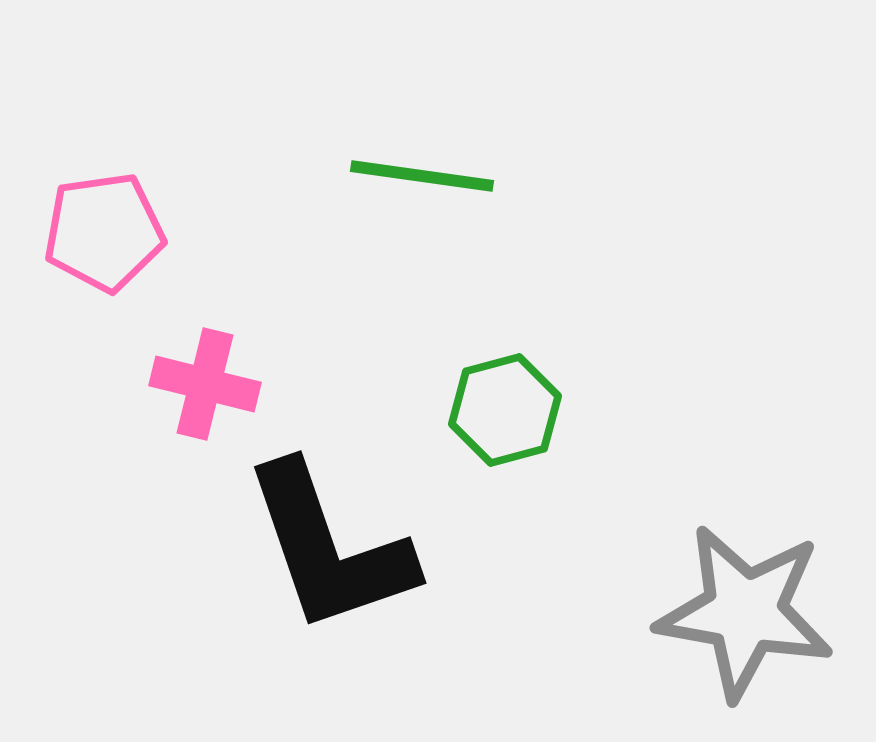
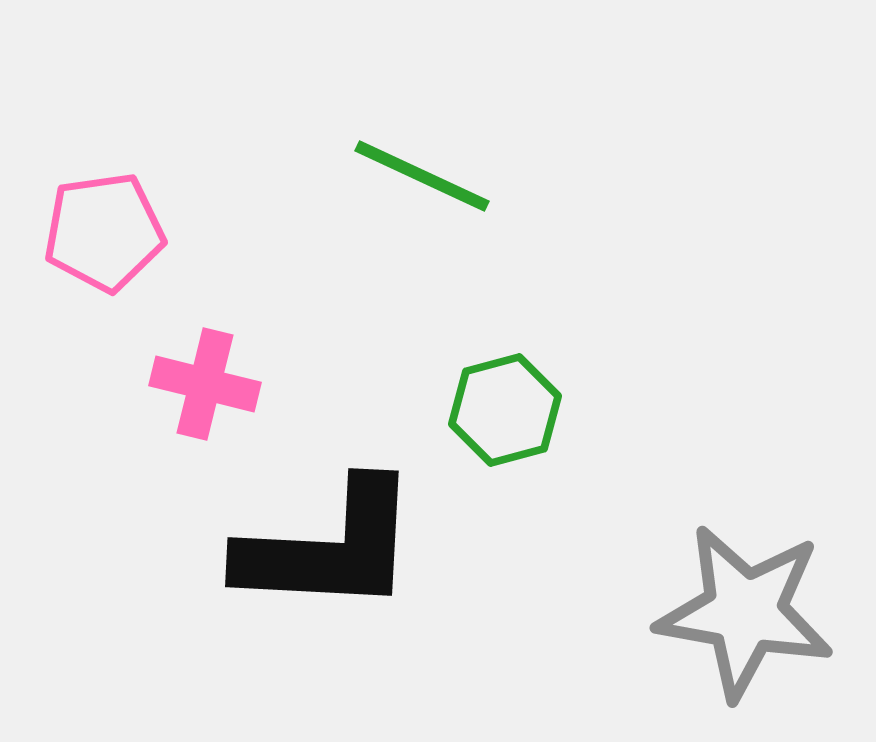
green line: rotated 17 degrees clockwise
black L-shape: rotated 68 degrees counterclockwise
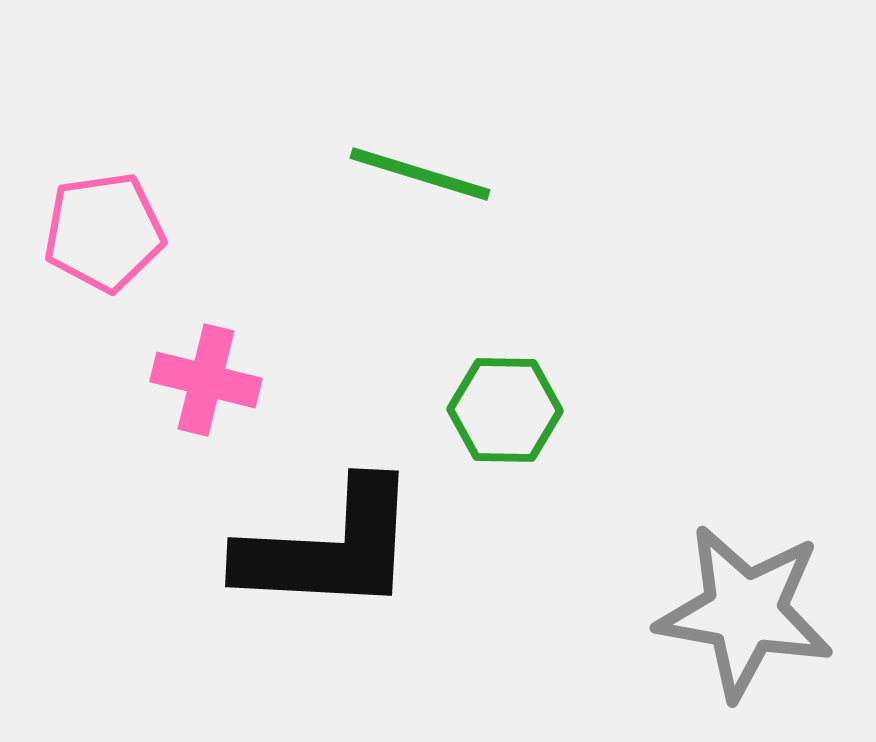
green line: moved 2 px left, 2 px up; rotated 8 degrees counterclockwise
pink cross: moved 1 px right, 4 px up
green hexagon: rotated 16 degrees clockwise
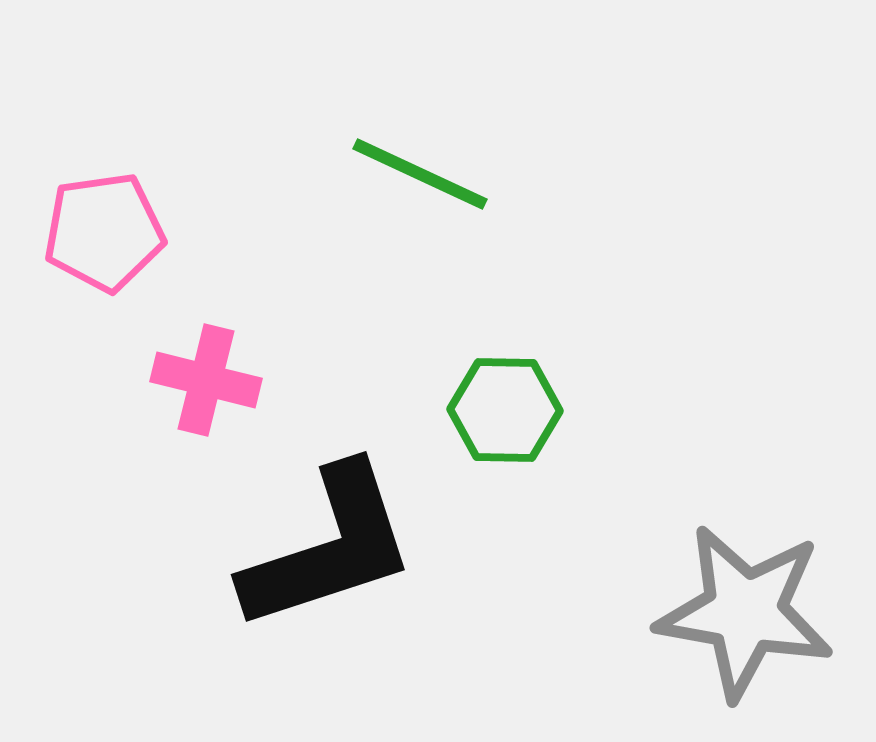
green line: rotated 8 degrees clockwise
black L-shape: rotated 21 degrees counterclockwise
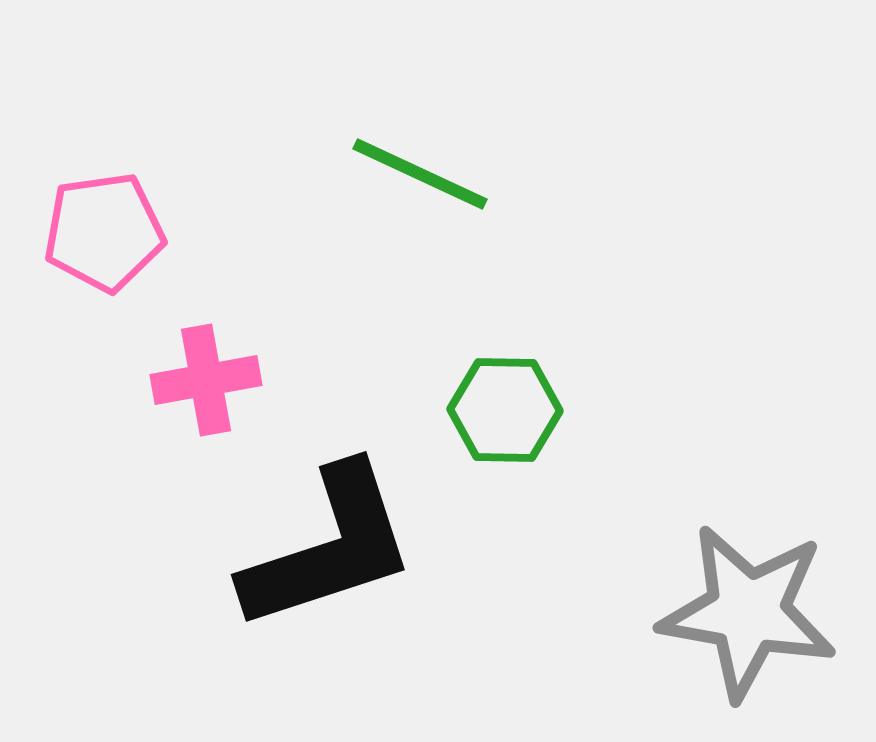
pink cross: rotated 24 degrees counterclockwise
gray star: moved 3 px right
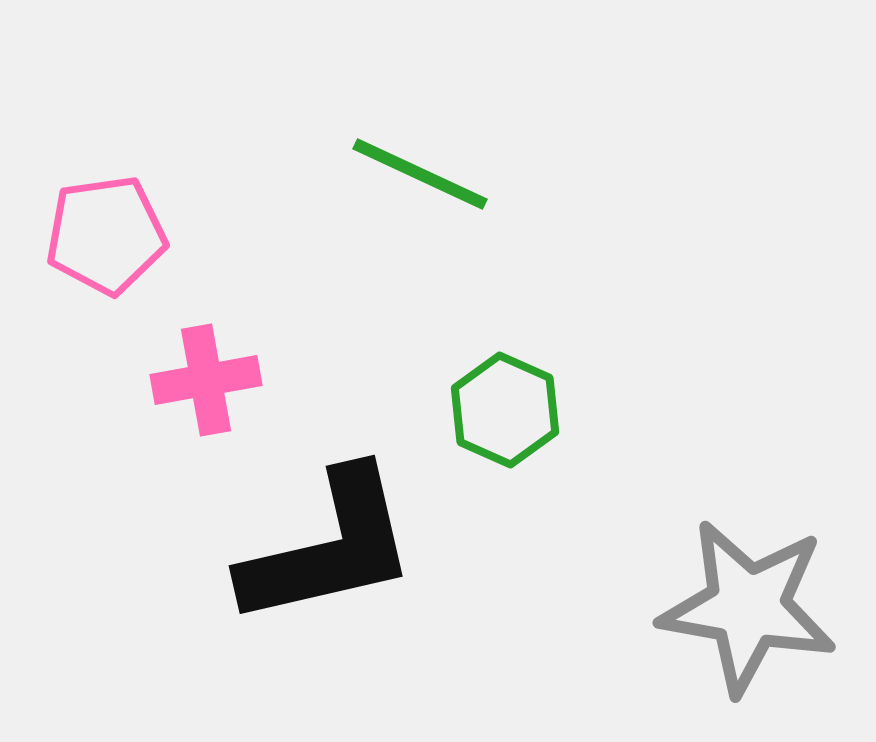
pink pentagon: moved 2 px right, 3 px down
green hexagon: rotated 23 degrees clockwise
black L-shape: rotated 5 degrees clockwise
gray star: moved 5 px up
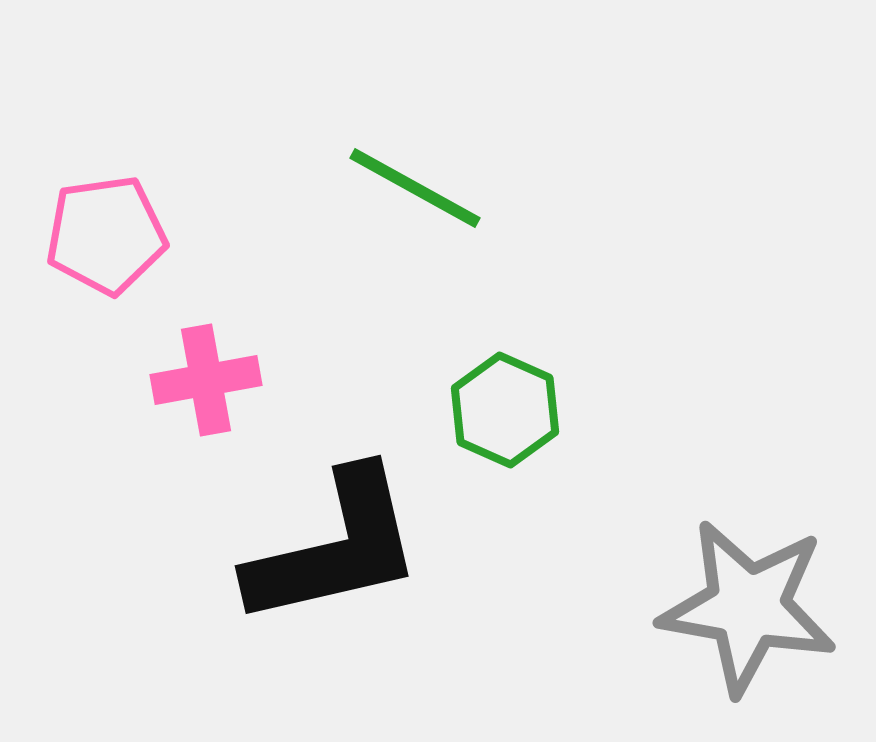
green line: moved 5 px left, 14 px down; rotated 4 degrees clockwise
black L-shape: moved 6 px right
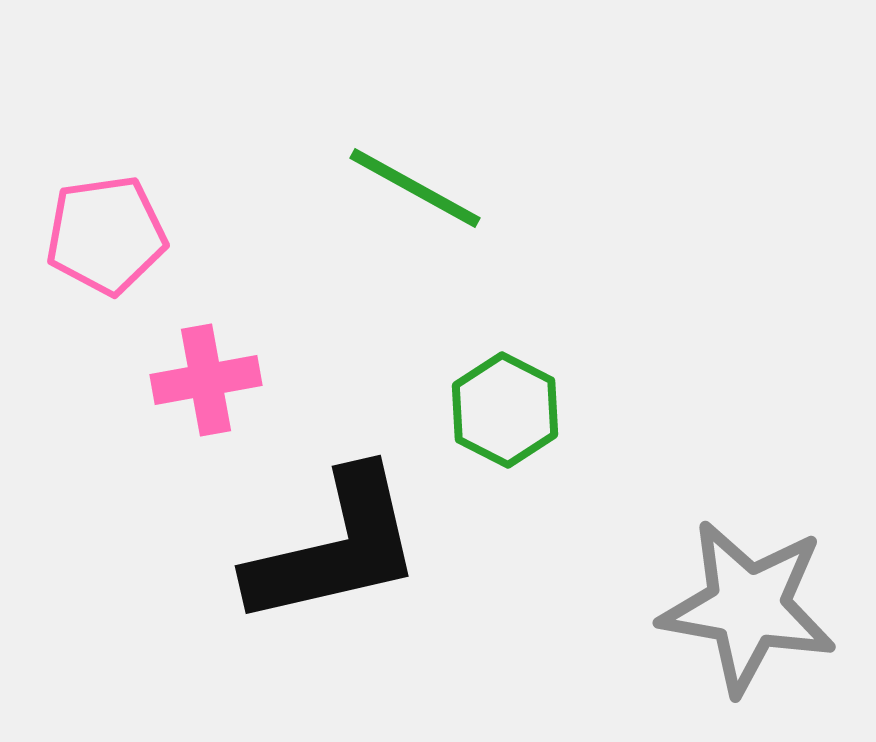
green hexagon: rotated 3 degrees clockwise
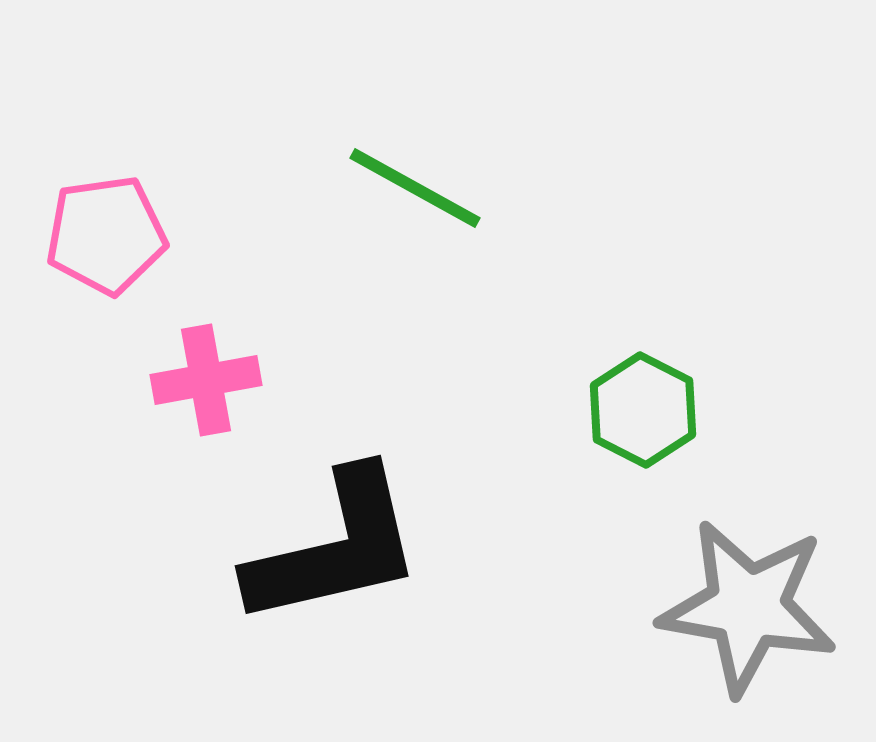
green hexagon: moved 138 px right
